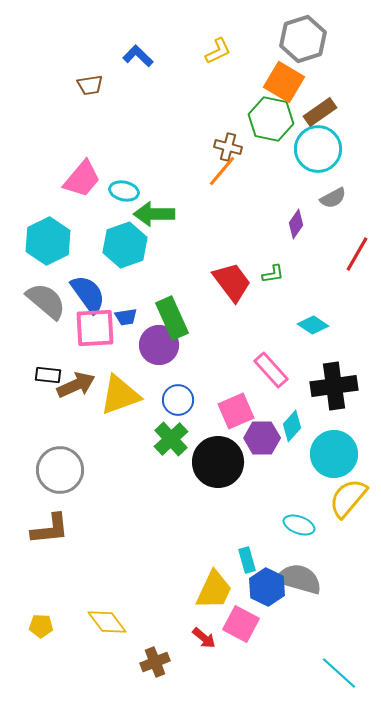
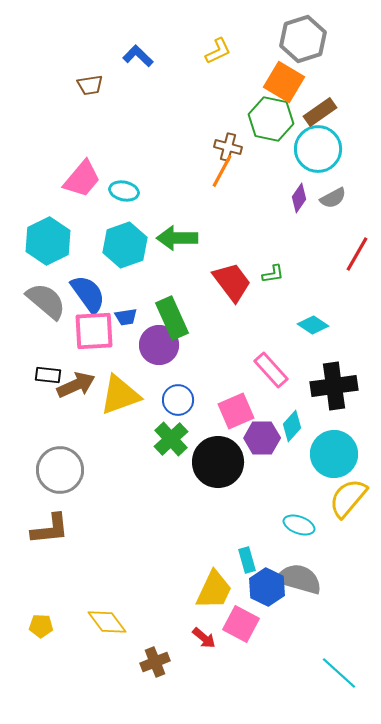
orange line at (222, 171): rotated 12 degrees counterclockwise
green arrow at (154, 214): moved 23 px right, 24 px down
purple diamond at (296, 224): moved 3 px right, 26 px up
pink square at (95, 328): moved 1 px left, 3 px down
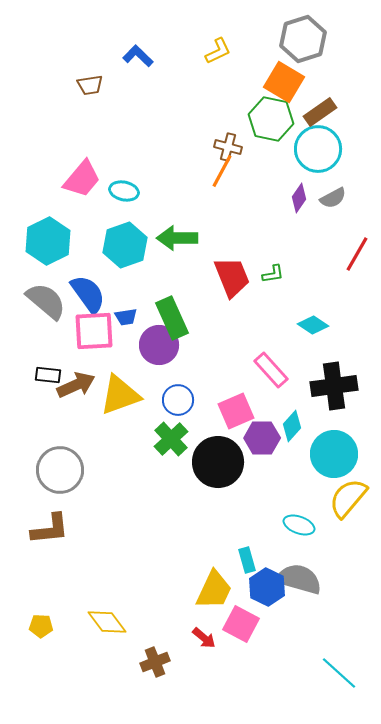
red trapezoid at (232, 282): moved 5 px up; rotated 15 degrees clockwise
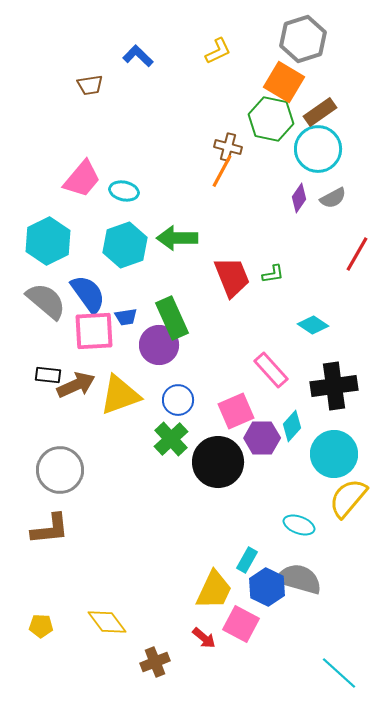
cyan rectangle at (247, 560): rotated 45 degrees clockwise
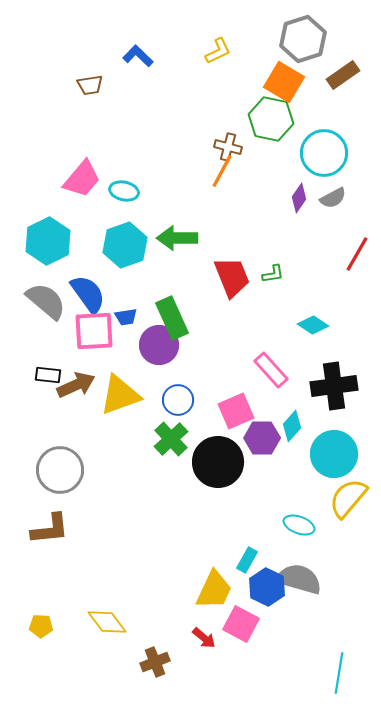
brown rectangle at (320, 112): moved 23 px right, 37 px up
cyan circle at (318, 149): moved 6 px right, 4 px down
cyan line at (339, 673): rotated 57 degrees clockwise
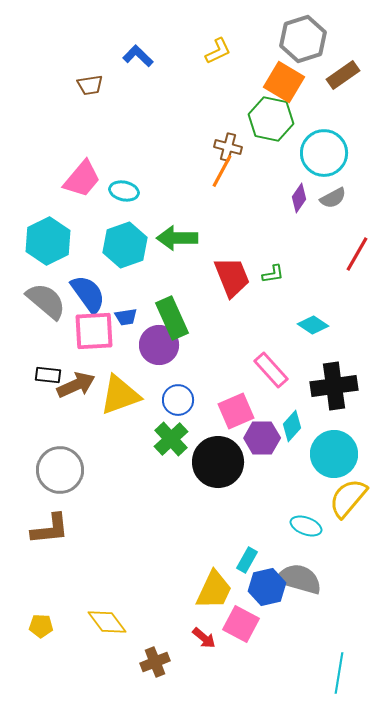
cyan ellipse at (299, 525): moved 7 px right, 1 px down
blue hexagon at (267, 587): rotated 21 degrees clockwise
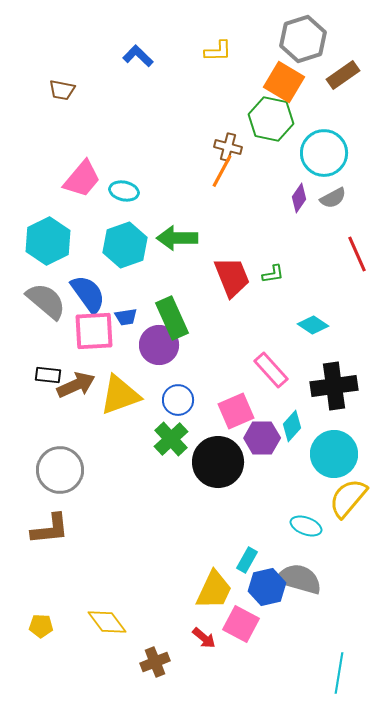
yellow L-shape at (218, 51): rotated 24 degrees clockwise
brown trapezoid at (90, 85): moved 28 px left, 5 px down; rotated 20 degrees clockwise
red line at (357, 254): rotated 54 degrees counterclockwise
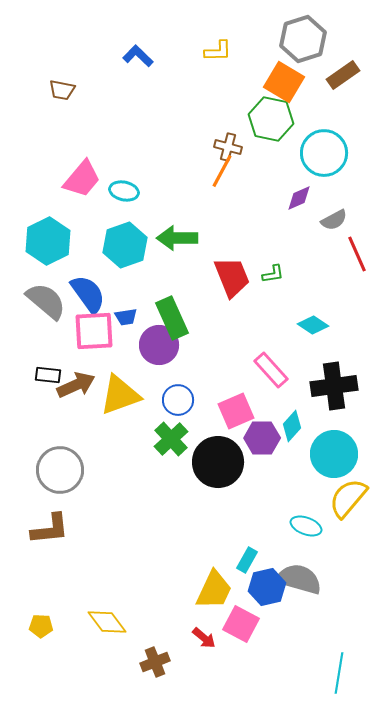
purple diamond at (299, 198): rotated 32 degrees clockwise
gray semicircle at (333, 198): moved 1 px right, 22 px down
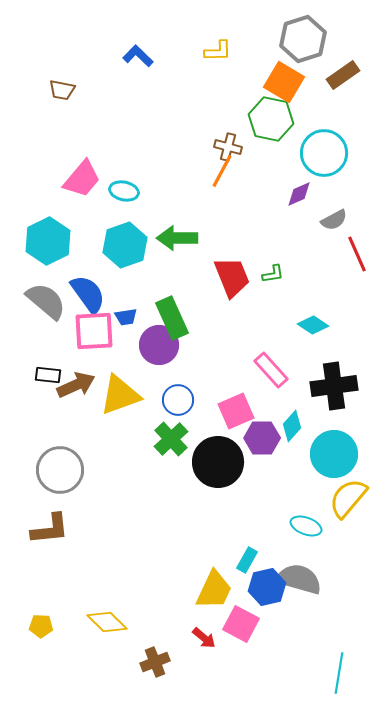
purple diamond at (299, 198): moved 4 px up
yellow diamond at (107, 622): rotated 9 degrees counterclockwise
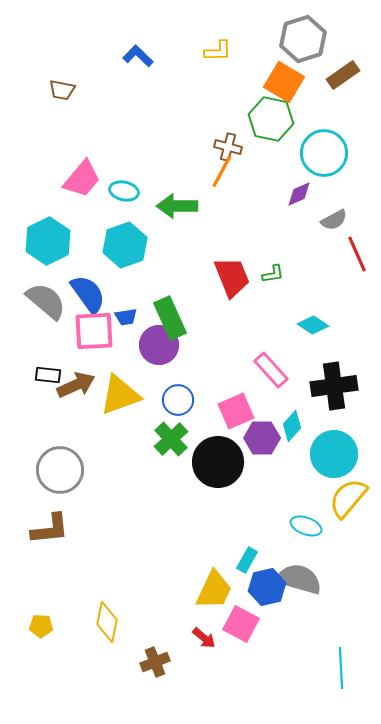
green arrow at (177, 238): moved 32 px up
green rectangle at (172, 318): moved 2 px left
yellow diamond at (107, 622): rotated 57 degrees clockwise
cyan line at (339, 673): moved 2 px right, 5 px up; rotated 12 degrees counterclockwise
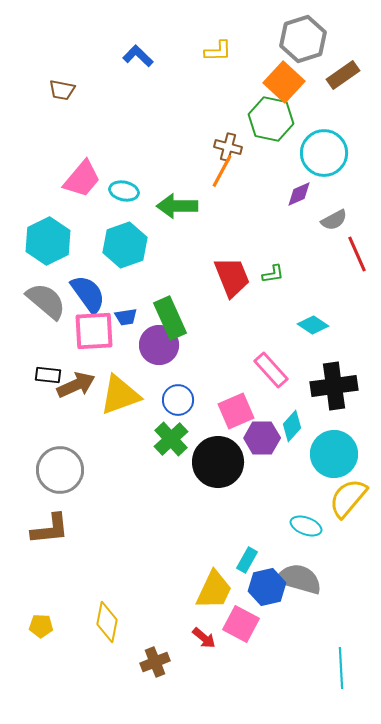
orange square at (284, 82): rotated 12 degrees clockwise
